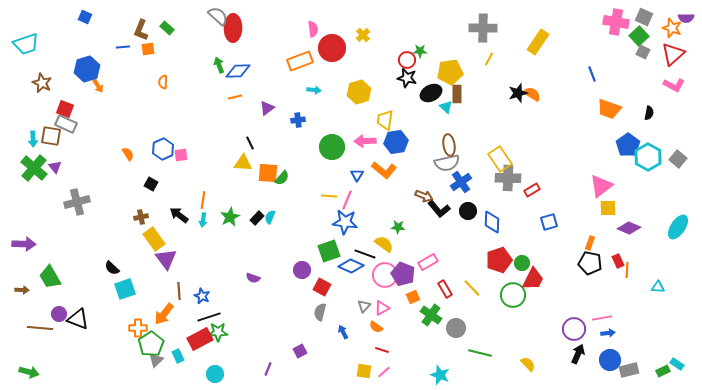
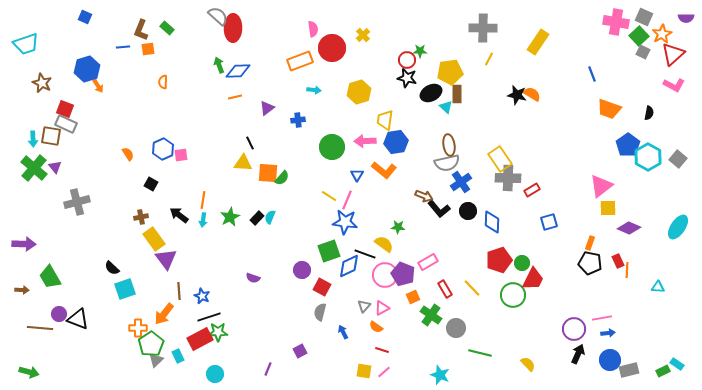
orange star at (672, 28): moved 10 px left, 6 px down; rotated 24 degrees clockwise
black star at (518, 93): moved 1 px left, 2 px down; rotated 30 degrees clockwise
yellow line at (329, 196): rotated 28 degrees clockwise
blue diamond at (351, 266): moved 2 px left; rotated 50 degrees counterclockwise
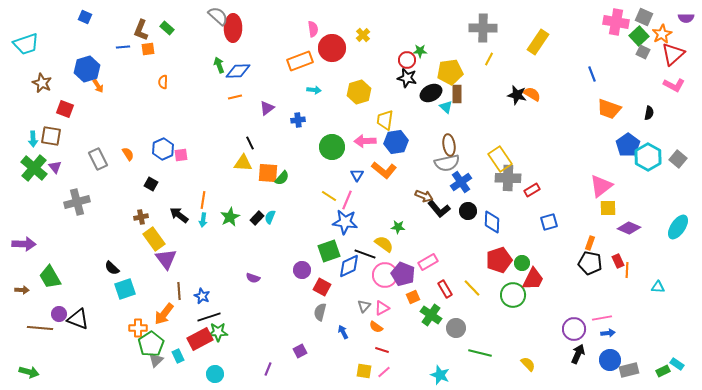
gray rectangle at (66, 124): moved 32 px right, 35 px down; rotated 40 degrees clockwise
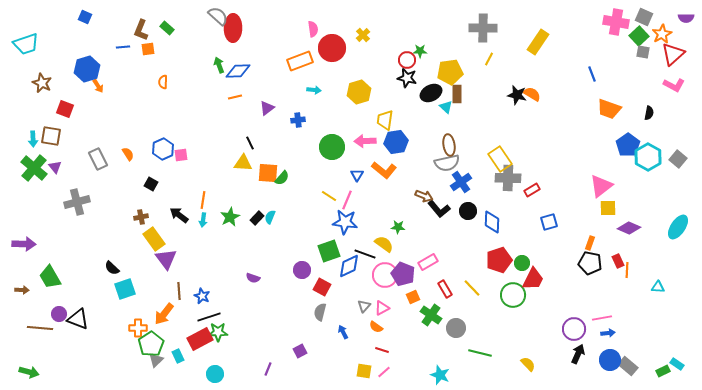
gray square at (643, 52): rotated 16 degrees counterclockwise
gray rectangle at (629, 370): moved 1 px left, 4 px up; rotated 54 degrees clockwise
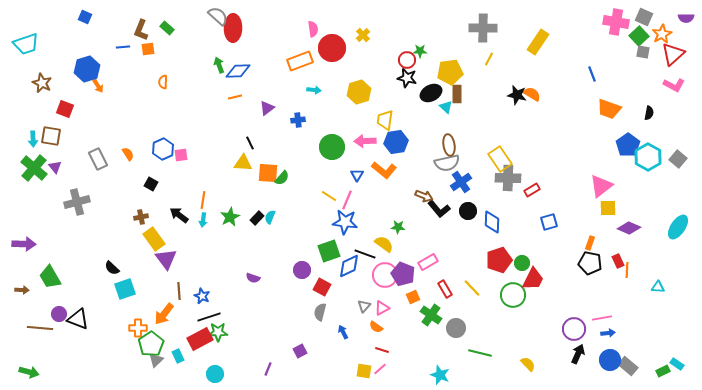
pink line at (384, 372): moved 4 px left, 3 px up
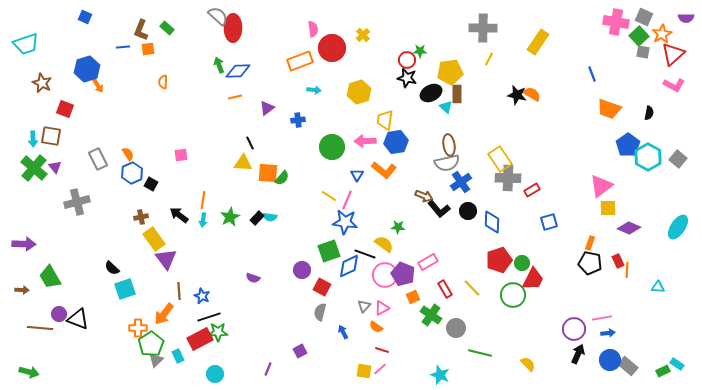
blue hexagon at (163, 149): moved 31 px left, 24 px down
cyan semicircle at (270, 217): rotated 104 degrees counterclockwise
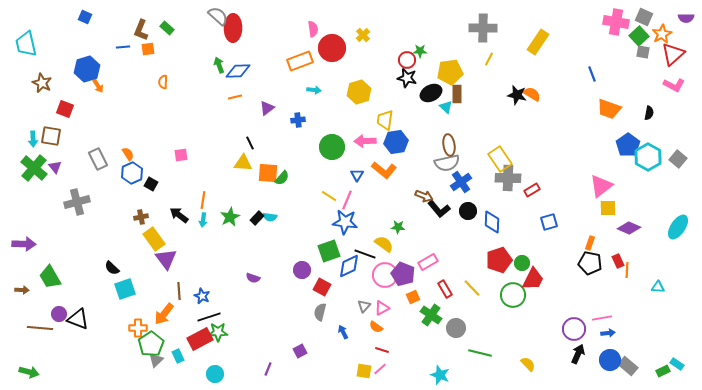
cyan trapezoid at (26, 44): rotated 96 degrees clockwise
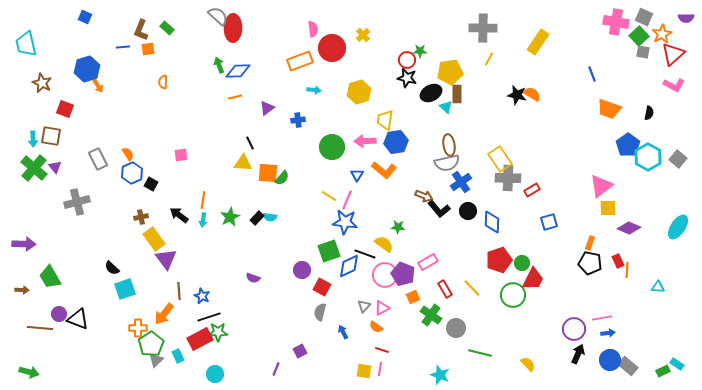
purple line at (268, 369): moved 8 px right
pink line at (380, 369): rotated 40 degrees counterclockwise
